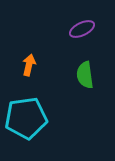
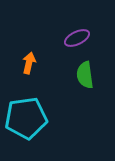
purple ellipse: moved 5 px left, 9 px down
orange arrow: moved 2 px up
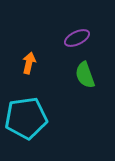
green semicircle: rotated 12 degrees counterclockwise
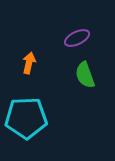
cyan pentagon: rotated 6 degrees clockwise
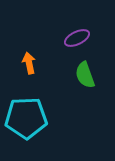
orange arrow: rotated 25 degrees counterclockwise
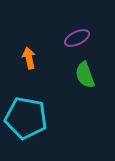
orange arrow: moved 5 px up
cyan pentagon: rotated 12 degrees clockwise
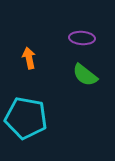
purple ellipse: moved 5 px right; rotated 30 degrees clockwise
green semicircle: rotated 32 degrees counterclockwise
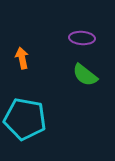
orange arrow: moved 7 px left
cyan pentagon: moved 1 px left, 1 px down
